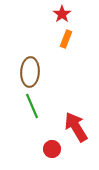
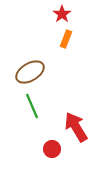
brown ellipse: rotated 56 degrees clockwise
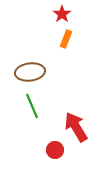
brown ellipse: rotated 24 degrees clockwise
red circle: moved 3 px right, 1 px down
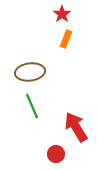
red circle: moved 1 px right, 4 px down
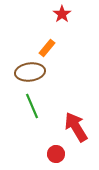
orange rectangle: moved 19 px left, 9 px down; rotated 18 degrees clockwise
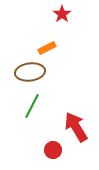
orange rectangle: rotated 24 degrees clockwise
green line: rotated 50 degrees clockwise
red circle: moved 3 px left, 4 px up
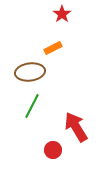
orange rectangle: moved 6 px right
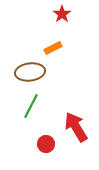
green line: moved 1 px left
red circle: moved 7 px left, 6 px up
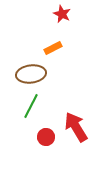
red star: rotated 12 degrees counterclockwise
brown ellipse: moved 1 px right, 2 px down
red circle: moved 7 px up
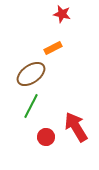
red star: rotated 12 degrees counterclockwise
brown ellipse: rotated 28 degrees counterclockwise
